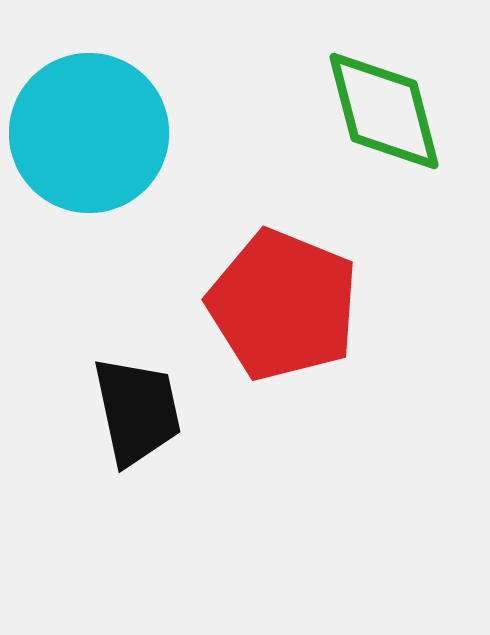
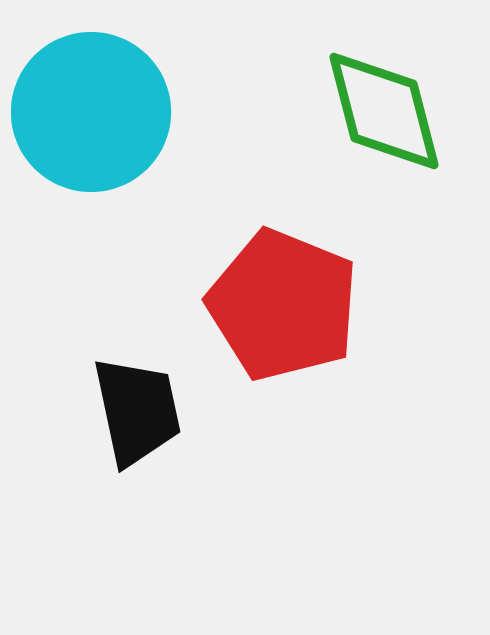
cyan circle: moved 2 px right, 21 px up
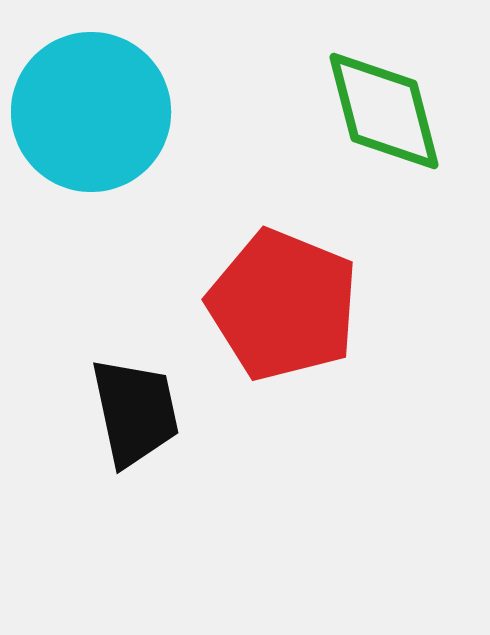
black trapezoid: moved 2 px left, 1 px down
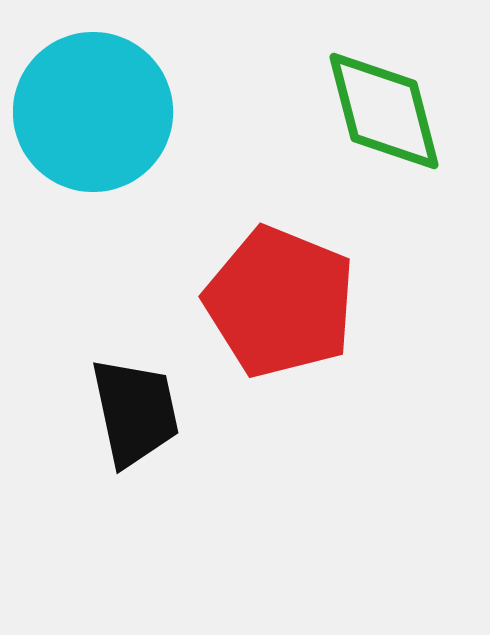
cyan circle: moved 2 px right
red pentagon: moved 3 px left, 3 px up
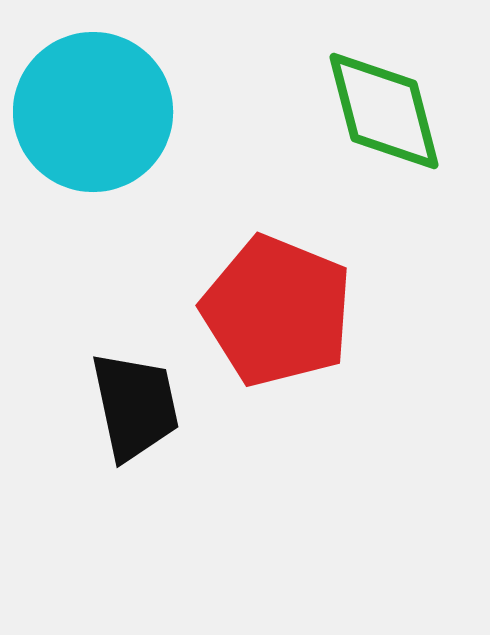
red pentagon: moved 3 px left, 9 px down
black trapezoid: moved 6 px up
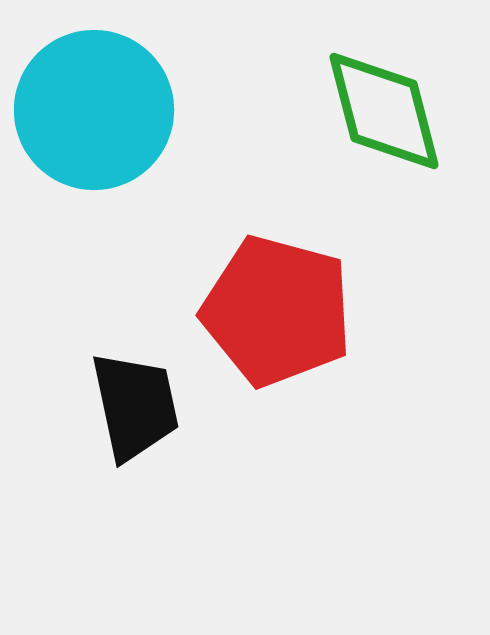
cyan circle: moved 1 px right, 2 px up
red pentagon: rotated 7 degrees counterclockwise
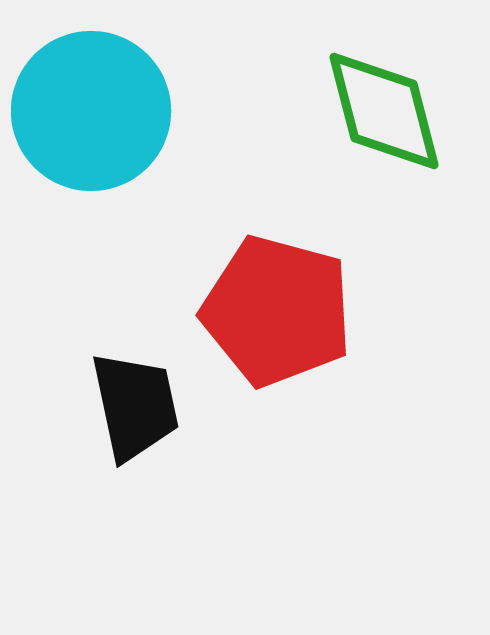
cyan circle: moved 3 px left, 1 px down
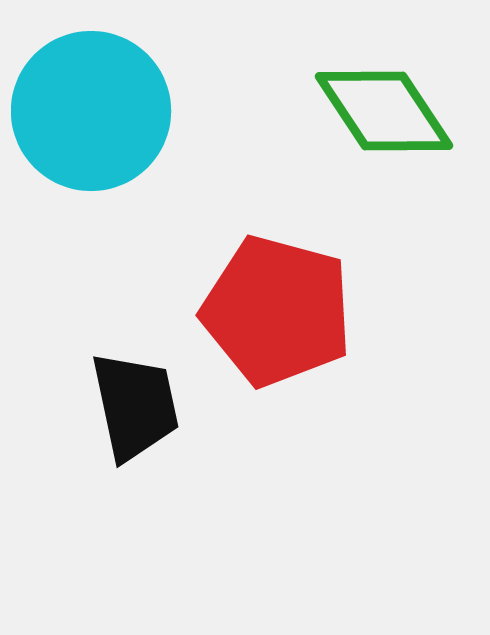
green diamond: rotated 19 degrees counterclockwise
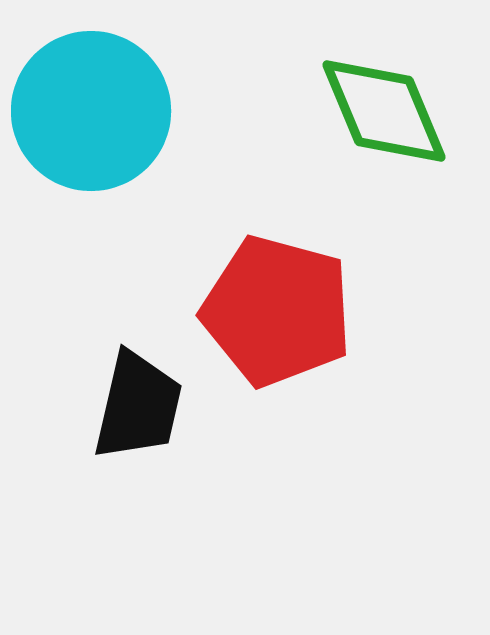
green diamond: rotated 11 degrees clockwise
black trapezoid: moved 3 px right; rotated 25 degrees clockwise
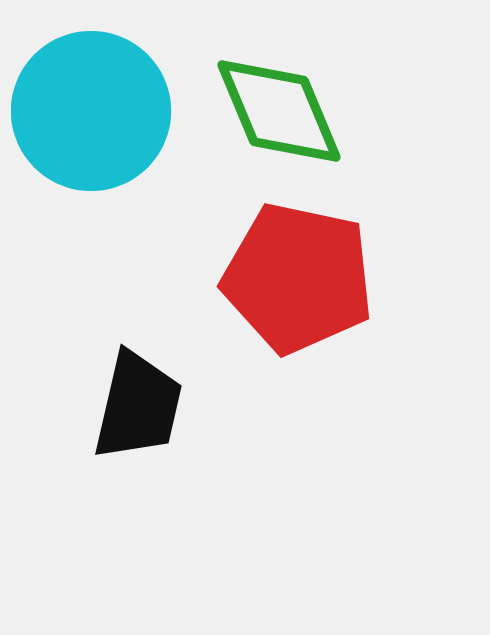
green diamond: moved 105 px left
red pentagon: moved 21 px right, 33 px up; rotated 3 degrees counterclockwise
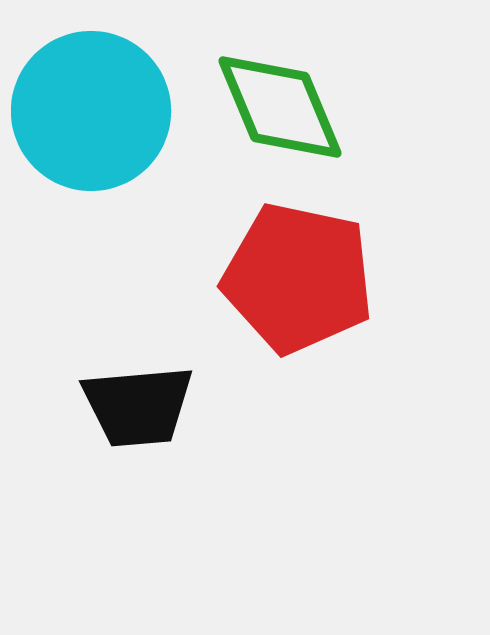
green diamond: moved 1 px right, 4 px up
black trapezoid: rotated 72 degrees clockwise
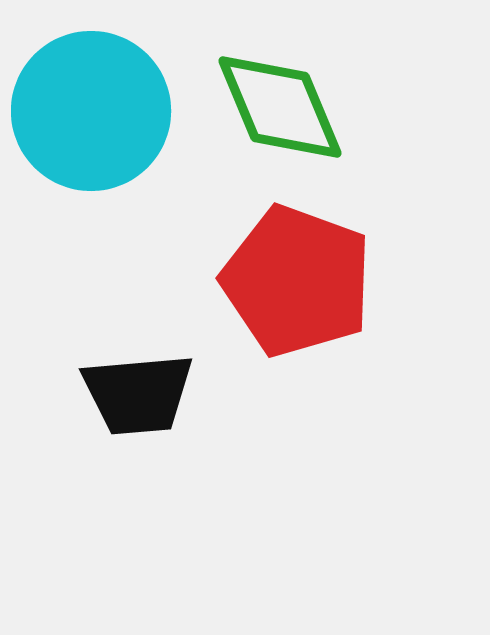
red pentagon: moved 1 px left, 3 px down; rotated 8 degrees clockwise
black trapezoid: moved 12 px up
